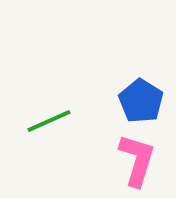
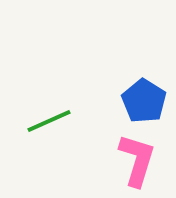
blue pentagon: moved 3 px right
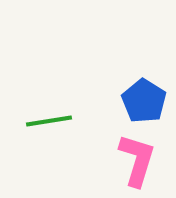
green line: rotated 15 degrees clockwise
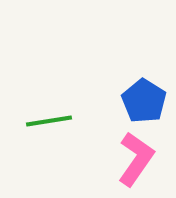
pink L-shape: moved 1 px left, 1 px up; rotated 18 degrees clockwise
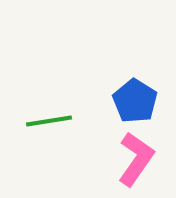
blue pentagon: moved 9 px left
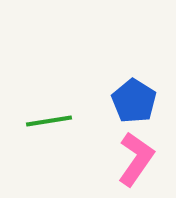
blue pentagon: moved 1 px left
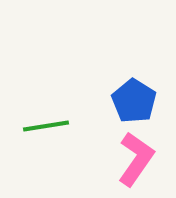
green line: moved 3 px left, 5 px down
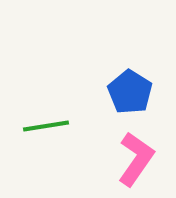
blue pentagon: moved 4 px left, 9 px up
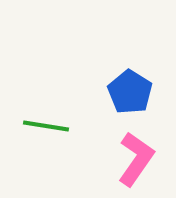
green line: rotated 18 degrees clockwise
